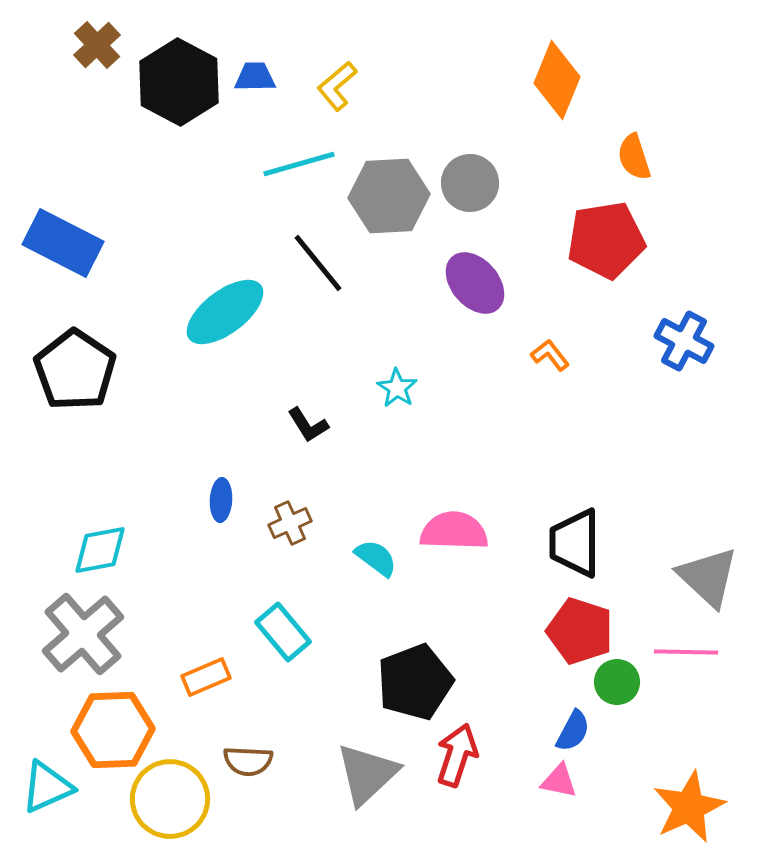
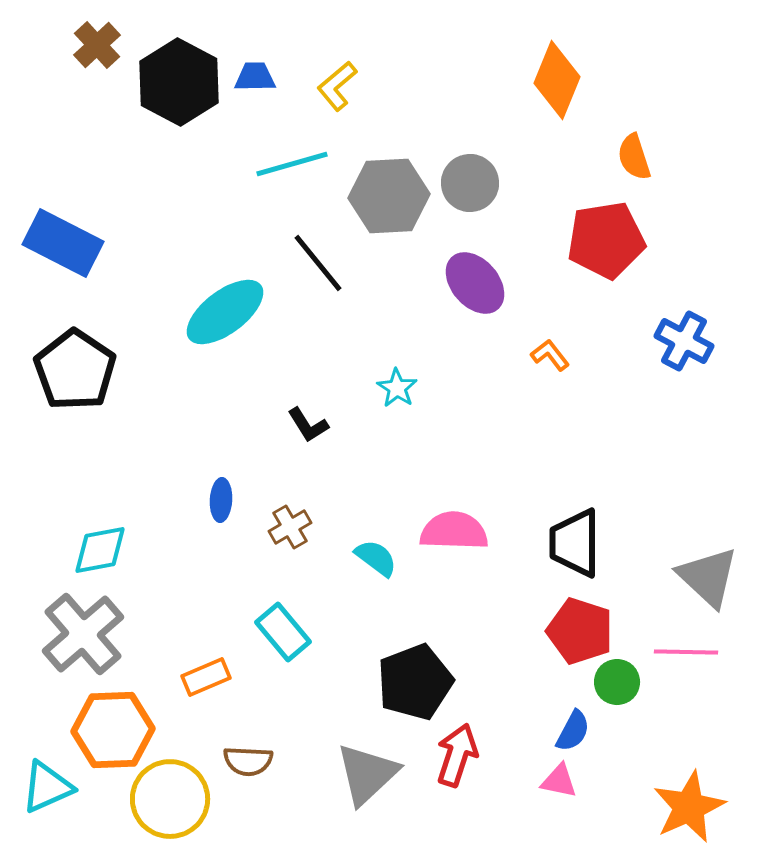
cyan line at (299, 164): moved 7 px left
brown cross at (290, 523): moved 4 px down; rotated 6 degrees counterclockwise
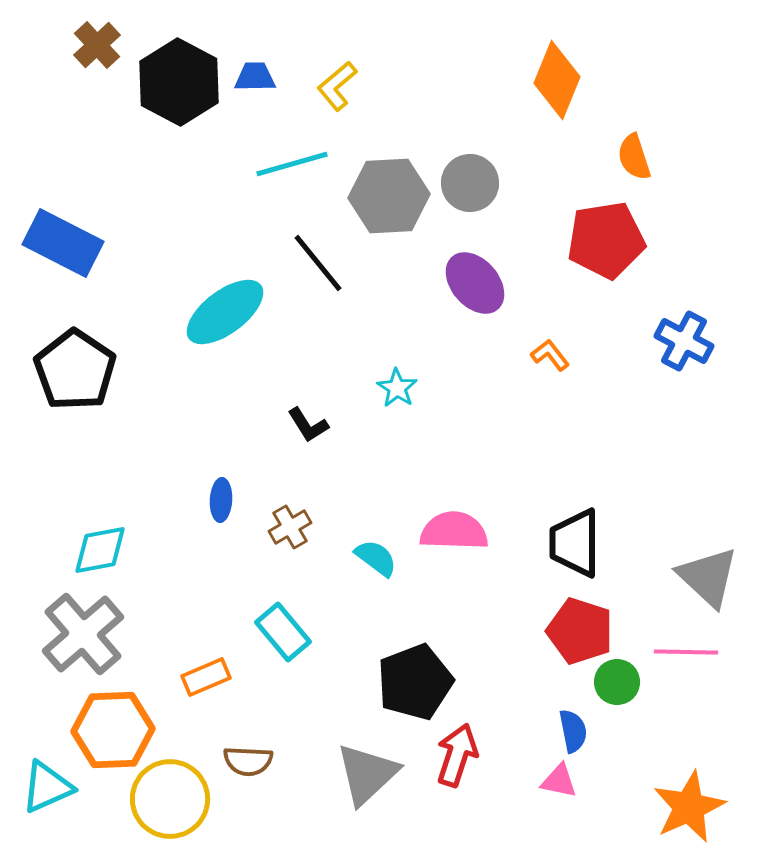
blue semicircle at (573, 731): rotated 39 degrees counterclockwise
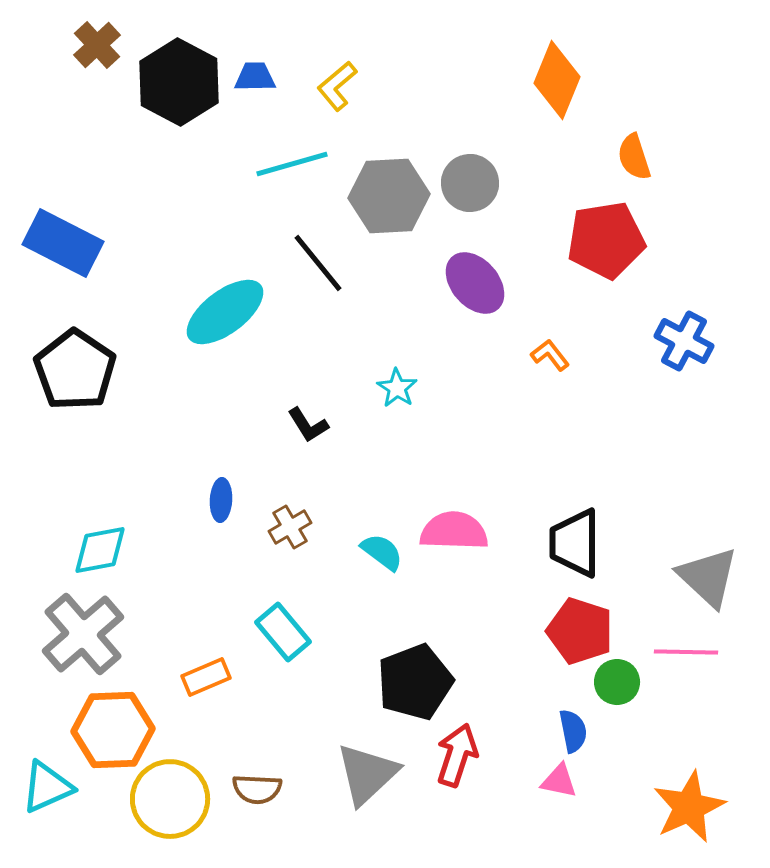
cyan semicircle at (376, 558): moved 6 px right, 6 px up
brown semicircle at (248, 761): moved 9 px right, 28 px down
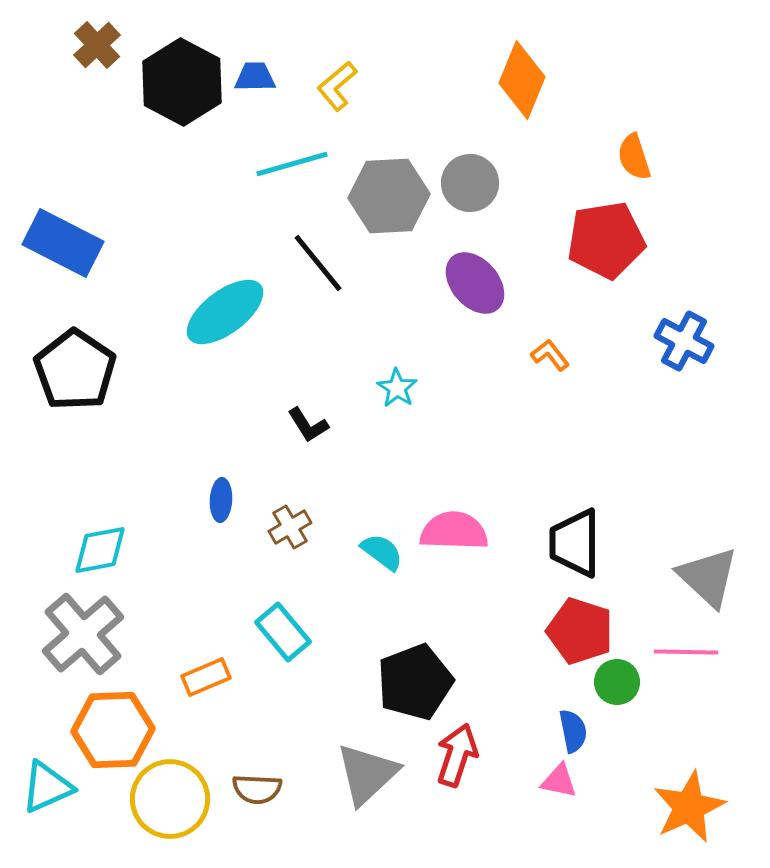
orange diamond at (557, 80): moved 35 px left
black hexagon at (179, 82): moved 3 px right
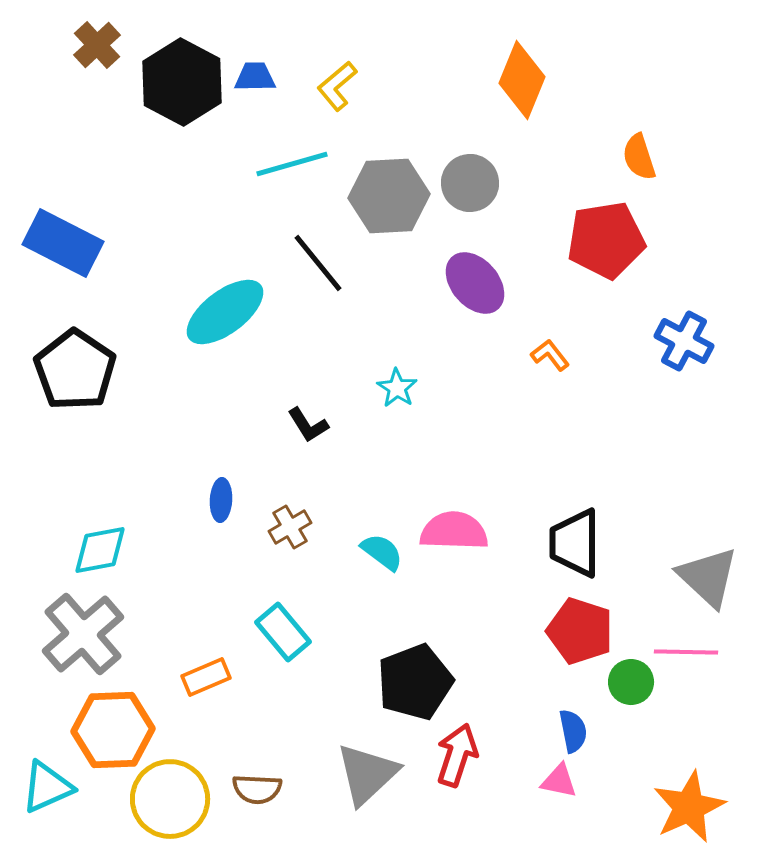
orange semicircle at (634, 157): moved 5 px right
green circle at (617, 682): moved 14 px right
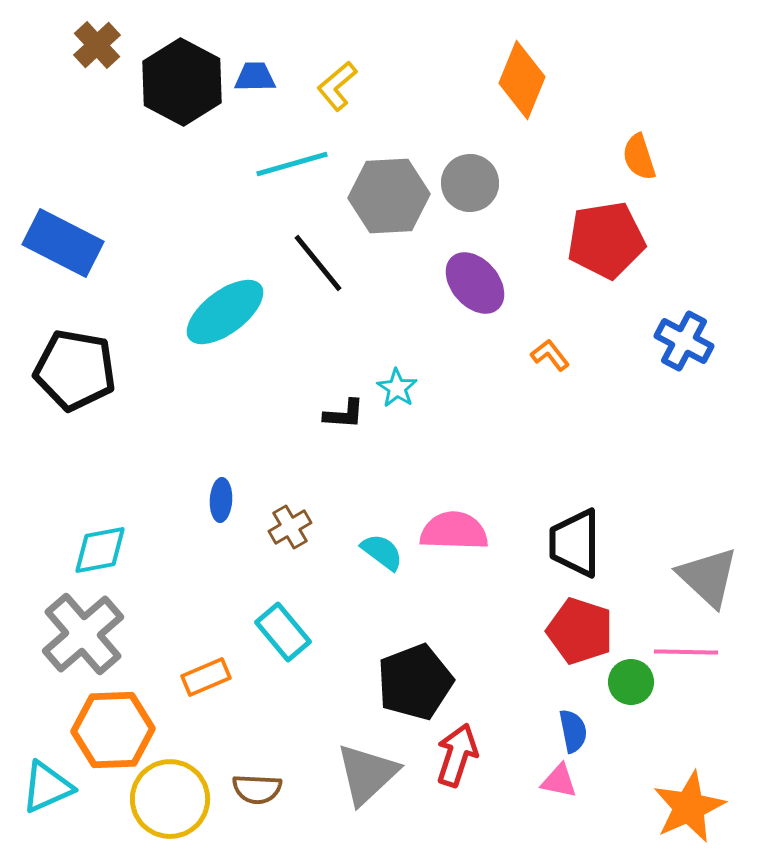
black pentagon at (75, 370): rotated 24 degrees counterclockwise
black L-shape at (308, 425): moved 36 px right, 11 px up; rotated 54 degrees counterclockwise
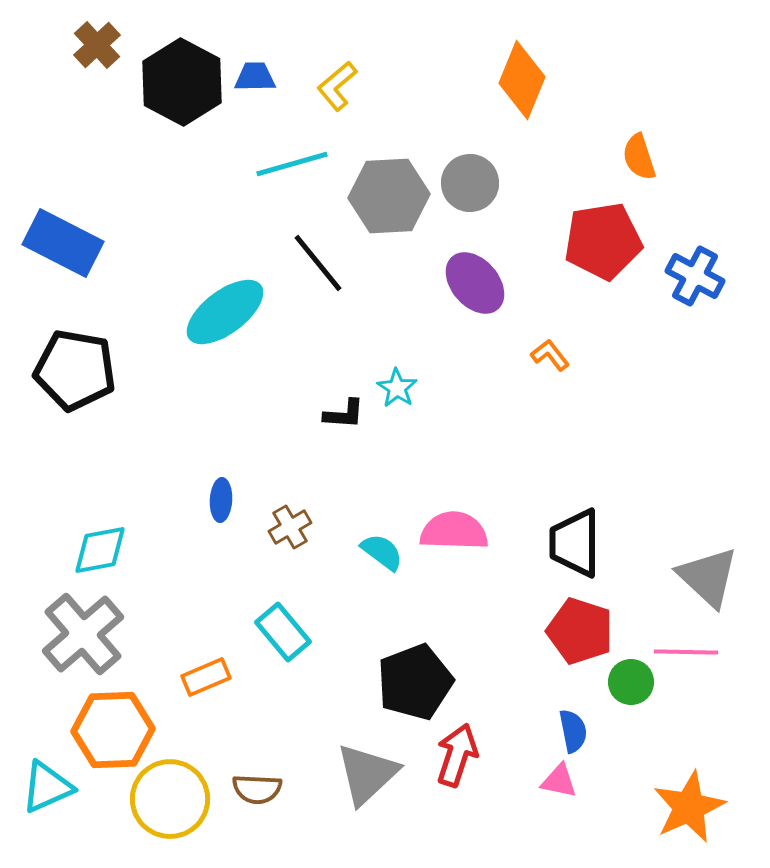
red pentagon at (606, 240): moved 3 px left, 1 px down
blue cross at (684, 341): moved 11 px right, 65 px up
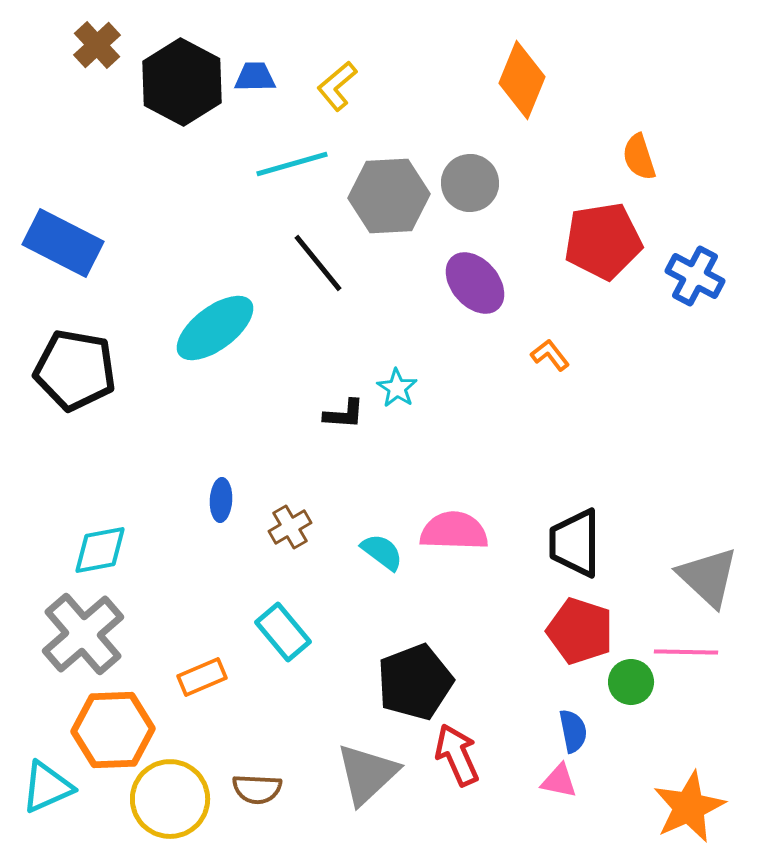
cyan ellipse at (225, 312): moved 10 px left, 16 px down
orange rectangle at (206, 677): moved 4 px left
red arrow at (457, 755): rotated 42 degrees counterclockwise
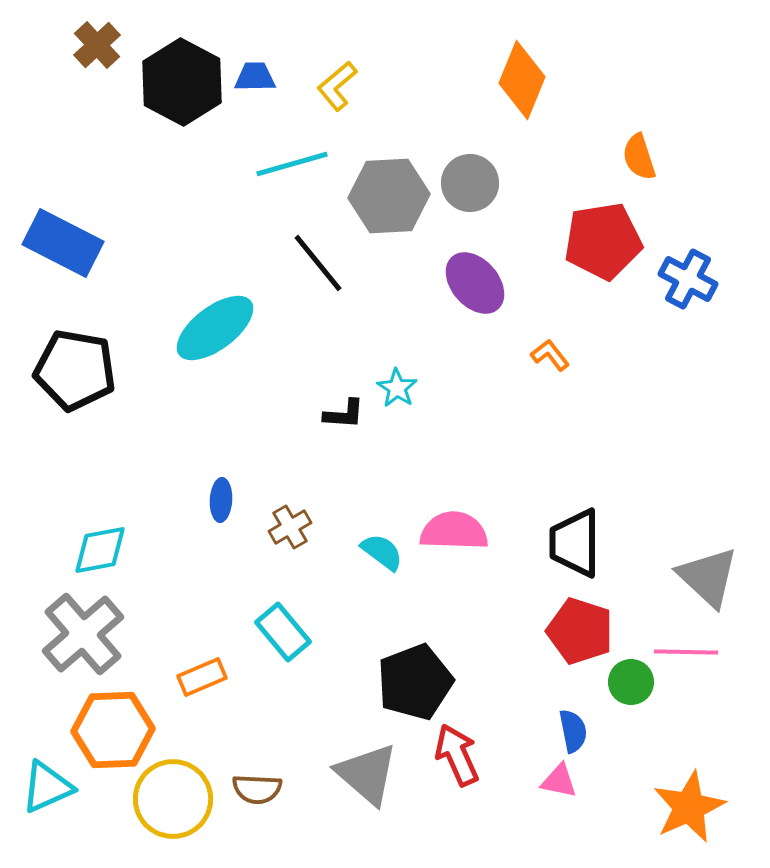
blue cross at (695, 276): moved 7 px left, 3 px down
gray triangle at (367, 774): rotated 36 degrees counterclockwise
yellow circle at (170, 799): moved 3 px right
